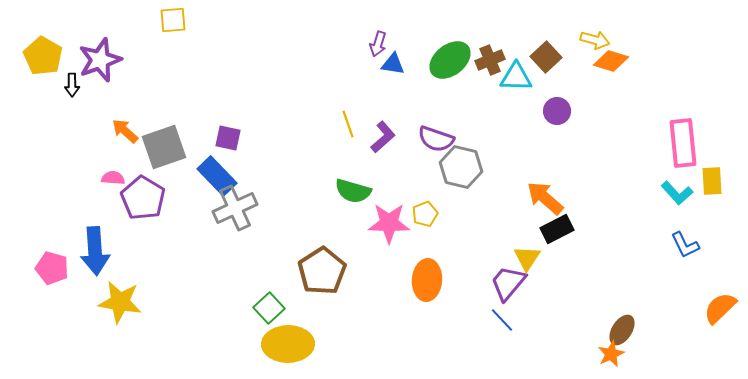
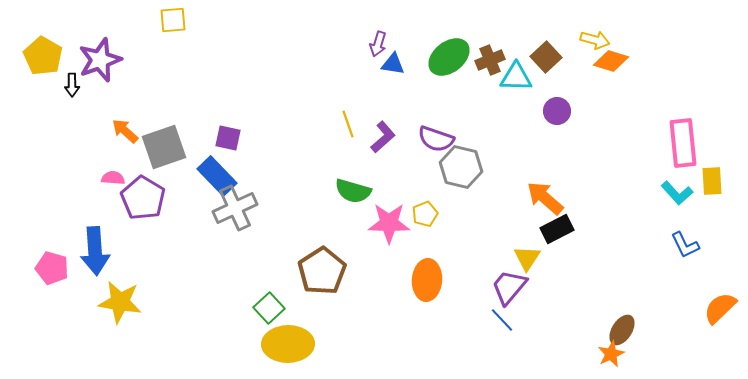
green ellipse at (450, 60): moved 1 px left, 3 px up
purple trapezoid at (508, 283): moved 1 px right, 4 px down
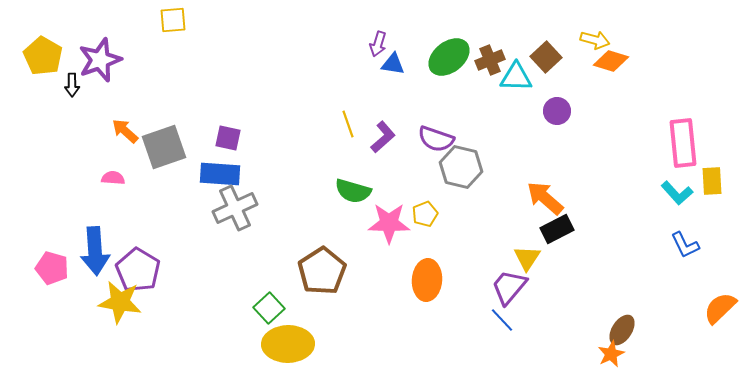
blue rectangle at (217, 176): moved 3 px right, 2 px up; rotated 42 degrees counterclockwise
purple pentagon at (143, 198): moved 5 px left, 72 px down
